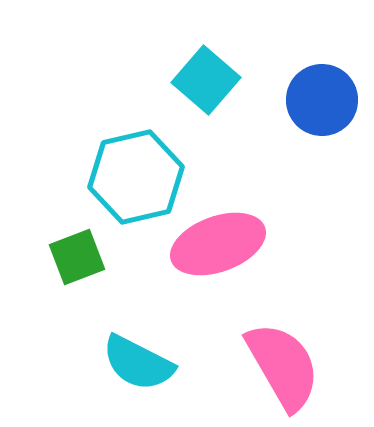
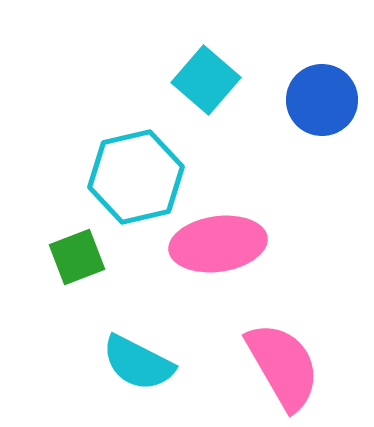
pink ellipse: rotated 12 degrees clockwise
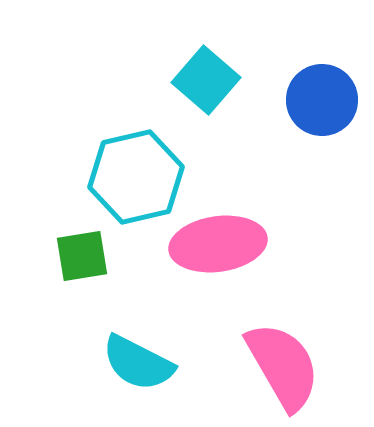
green square: moved 5 px right, 1 px up; rotated 12 degrees clockwise
